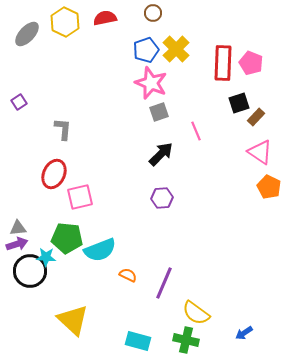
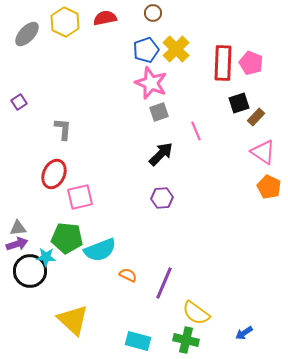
pink triangle: moved 3 px right
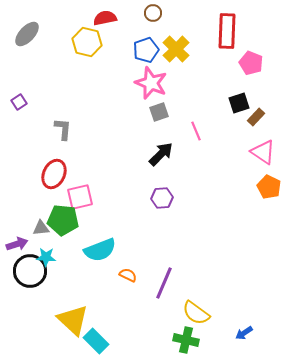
yellow hexagon: moved 22 px right, 20 px down; rotated 12 degrees counterclockwise
red rectangle: moved 4 px right, 32 px up
gray triangle: moved 23 px right
green pentagon: moved 4 px left, 18 px up
cyan rectangle: moved 42 px left; rotated 30 degrees clockwise
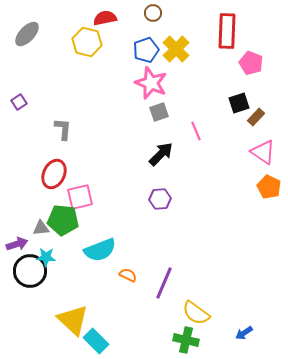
purple hexagon: moved 2 px left, 1 px down
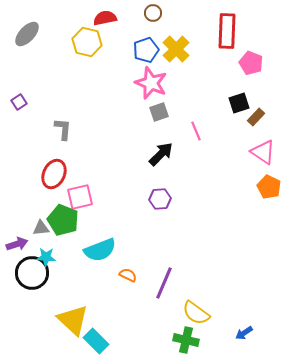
green pentagon: rotated 16 degrees clockwise
black circle: moved 2 px right, 2 px down
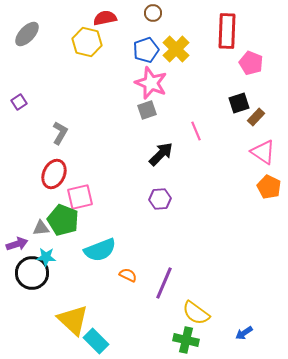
gray square: moved 12 px left, 2 px up
gray L-shape: moved 3 px left, 4 px down; rotated 25 degrees clockwise
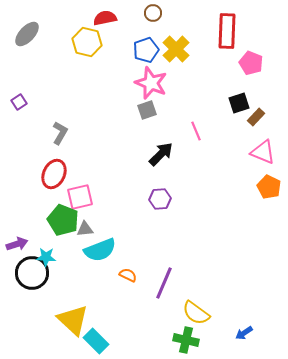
pink triangle: rotated 12 degrees counterclockwise
gray triangle: moved 44 px right, 1 px down
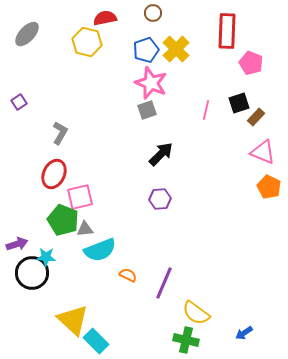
pink line: moved 10 px right, 21 px up; rotated 36 degrees clockwise
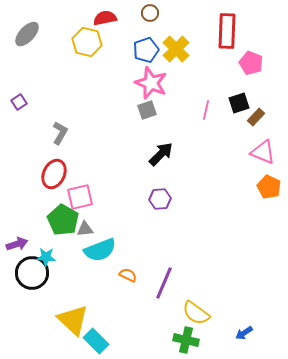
brown circle: moved 3 px left
green pentagon: rotated 8 degrees clockwise
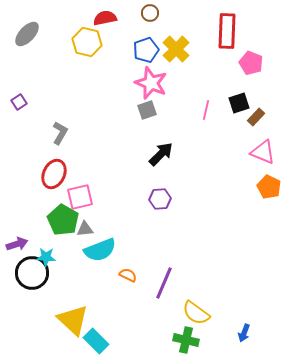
blue arrow: rotated 36 degrees counterclockwise
